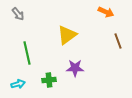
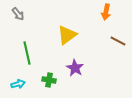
orange arrow: rotated 77 degrees clockwise
brown line: rotated 42 degrees counterclockwise
purple star: rotated 30 degrees clockwise
green cross: rotated 16 degrees clockwise
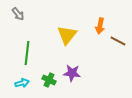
orange arrow: moved 6 px left, 14 px down
yellow triangle: rotated 15 degrees counterclockwise
green line: rotated 20 degrees clockwise
purple star: moved 3 px left, 5 px down; rotated 24 degrees counterclockwise
green cross: rotated 16 degrees clockwise
cyan arrow: moved 4 px right, 1 px up
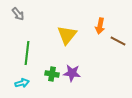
green cross: moved 3 px right, 6 px up; rotated 16 degrees counterclockwise
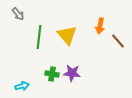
yellow triangle: rotated 20 degrees counterclockwise
brown line: rotated 21 degrees clockwise
green line: moved 12 px right, 16 px up
cyan arrow: moved 3 px down
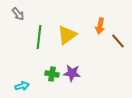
yellow triangle: rotated 35 degrees clockwise
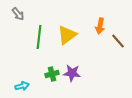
green cross: rotated 24 degrees counterclockwise
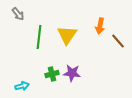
yellow triangle: rotated 20 degrees counterclockwise
